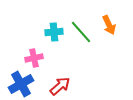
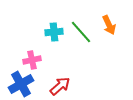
pink cross: moved 2 px left, 2 px down
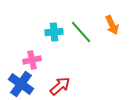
orange arrow: moved 3 px right
blue cross: rotated 25 degrees counterclockwise
